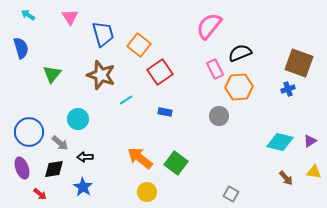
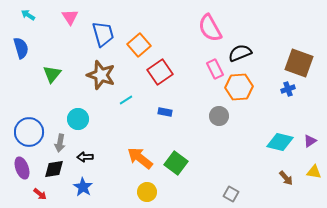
pink semicircle: moved 1 px right, 2 px down; rotated 68 degrees counterclockwise
orange square: rotated 10 degrees clockwise
gray arrow: rotated 60 degrees clockwise
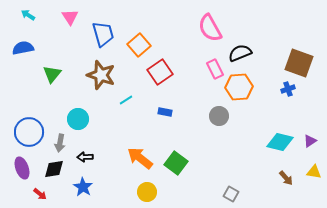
blue semicircle: moved 2 px right; rotated 85 degrees counterclockwise
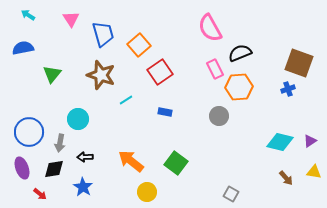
pink triangle: moved 1 px right, 2 px down
orange arrow: moved 9 px left, 3 px down
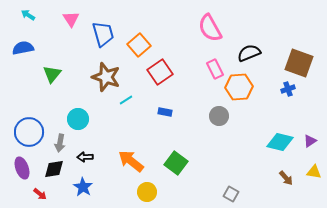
black semicircle: moved 9 px right
brown star: moved 5 px right, 2 px down
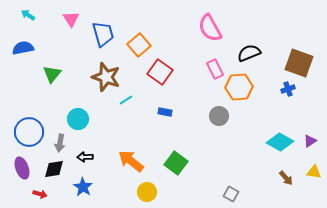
red square: rotated 20 degrees counterclockwise
cyan diamond: rotated 16 degrees clockwise
red arrow: rotated 24 degrees counterclockwise
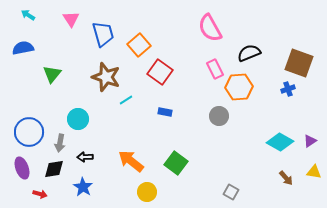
gray square: moved 2 px up
